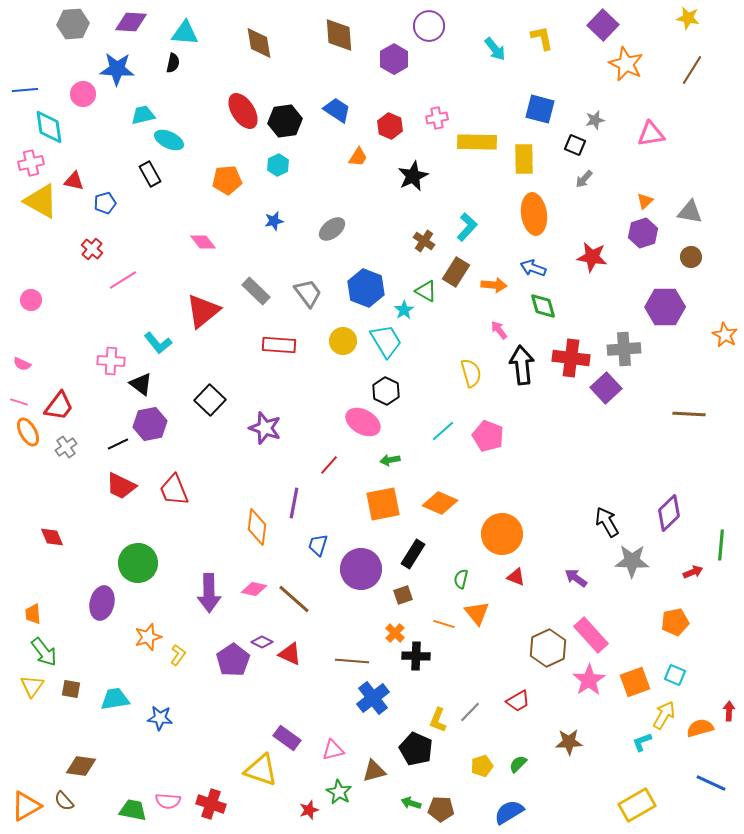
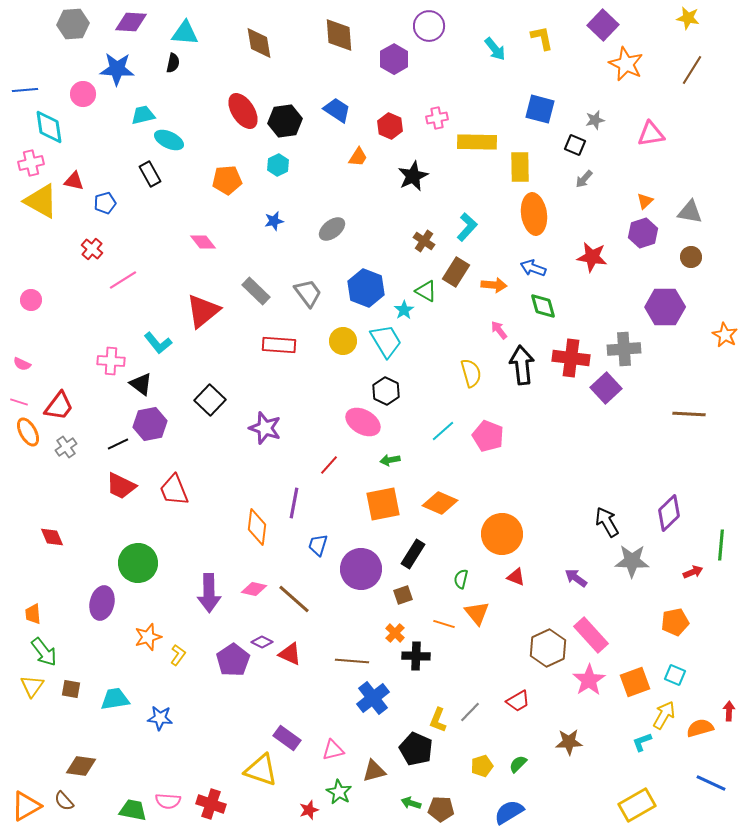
yellow rectangle at (524, 159): moved 4 px left, 8 px down
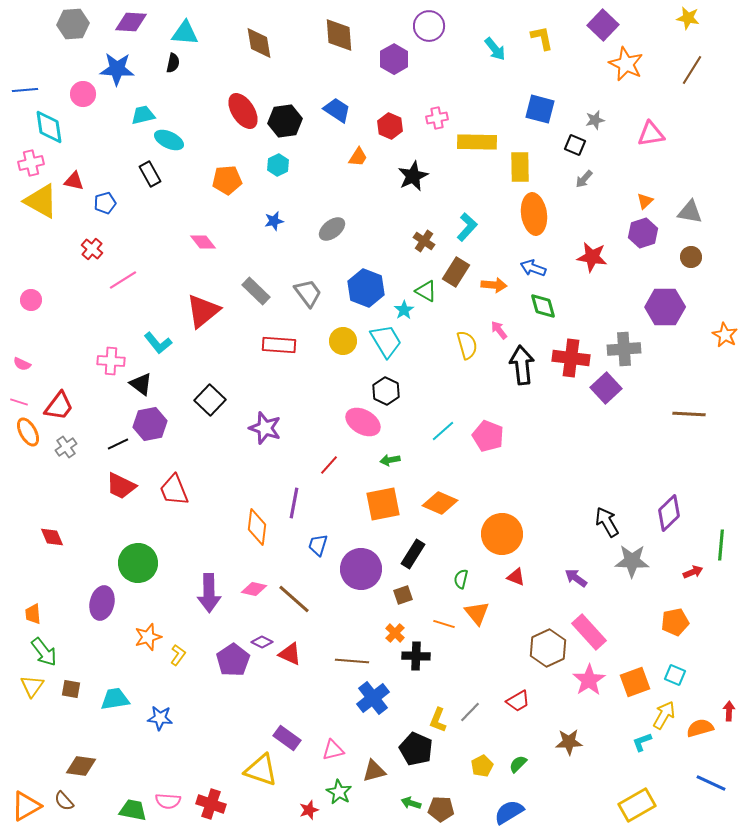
yellow semicircle at (471, 373): moved 4 px left, 28 px up
pink rectangle at (591, 635): moved 2 px left, 3 px up
yellow pentagon at (482, 766): rotated 10 degrees counterclockwise
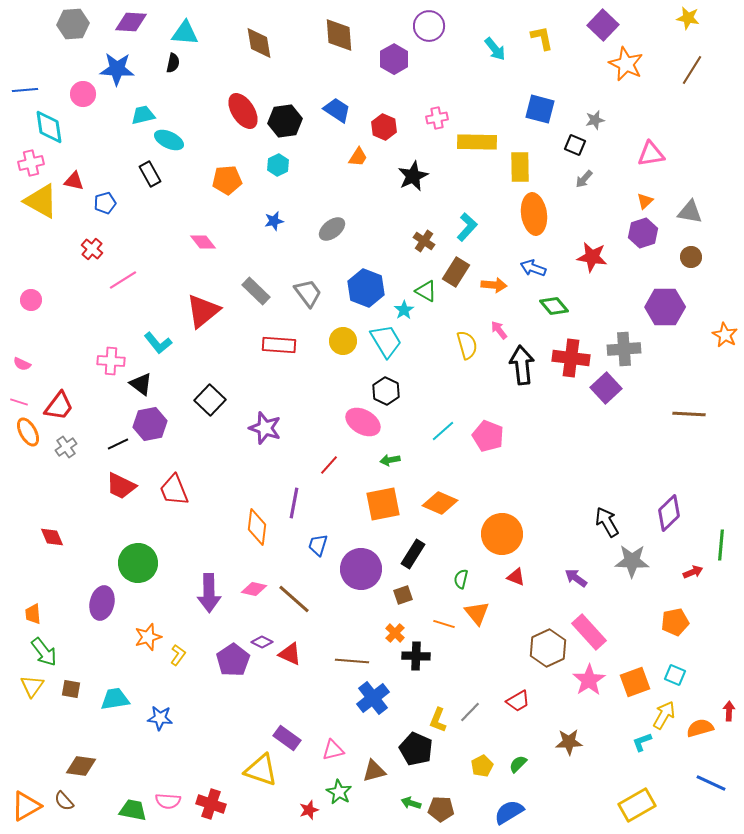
red hexagon at (390, 126): moved 6 px left, 1 px down
pink triangle at (651, 134): moved 20 px down
green diamond at (543, 306): moved 11 px right; rotated 24 degrees counterclockwise
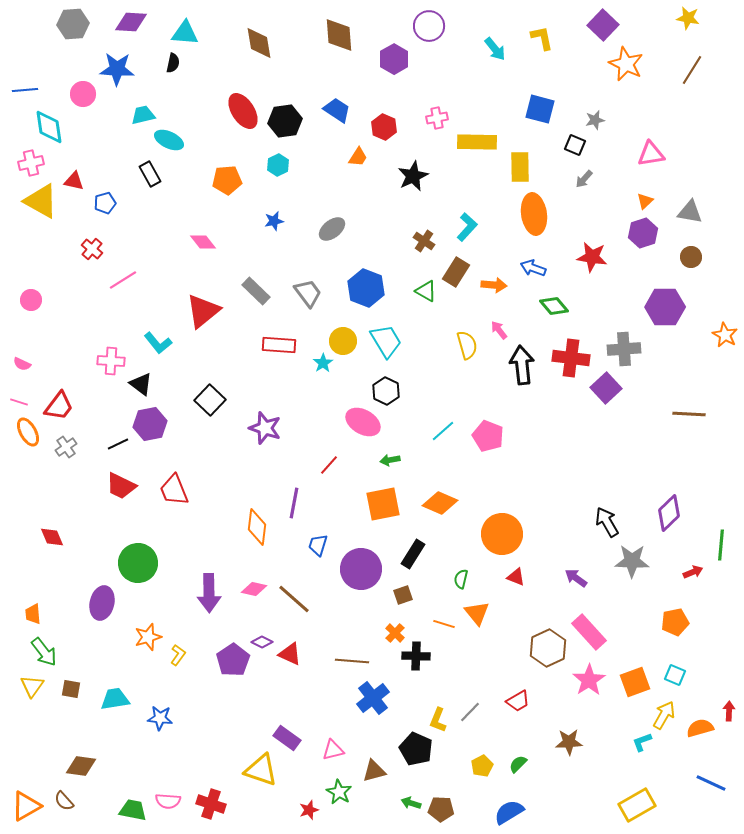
cyan star at (404, 310): moved 81 px left, 53 px down
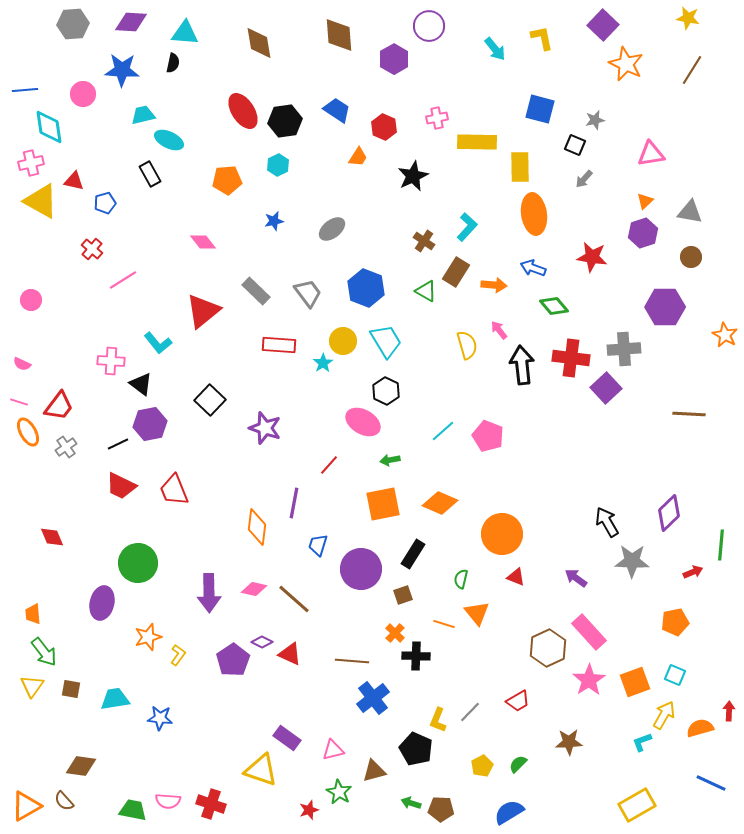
blue star at (117, 69): moved 5 px right, 1 px down
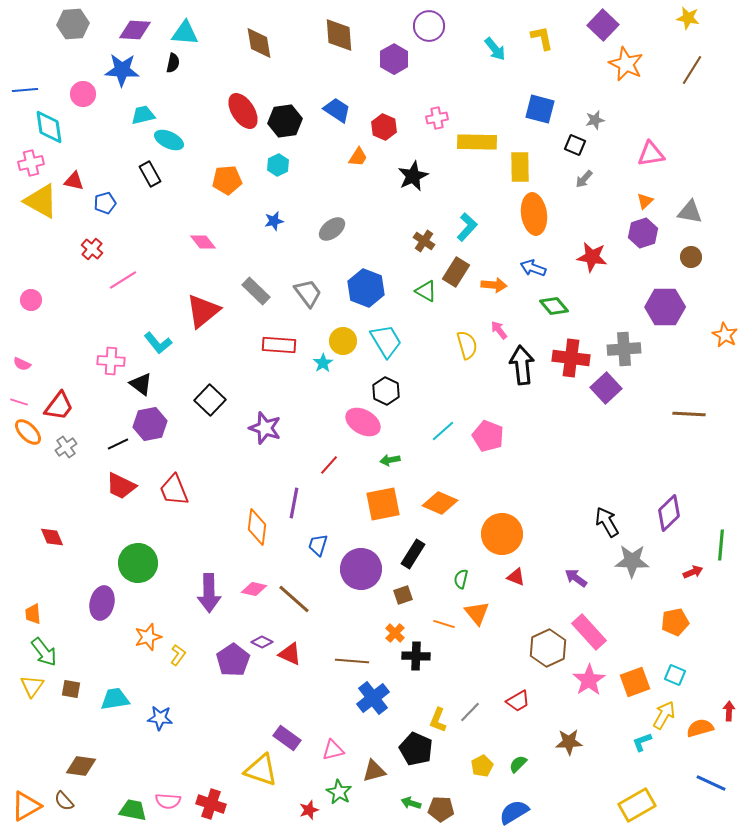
purple diamond at (131, 22): moved 4 px right, 8 px down
orange ellipse at (28, 432): rotated 16 degrees counterclockwise
blue semicircle at (509, 812): moved 5 px right
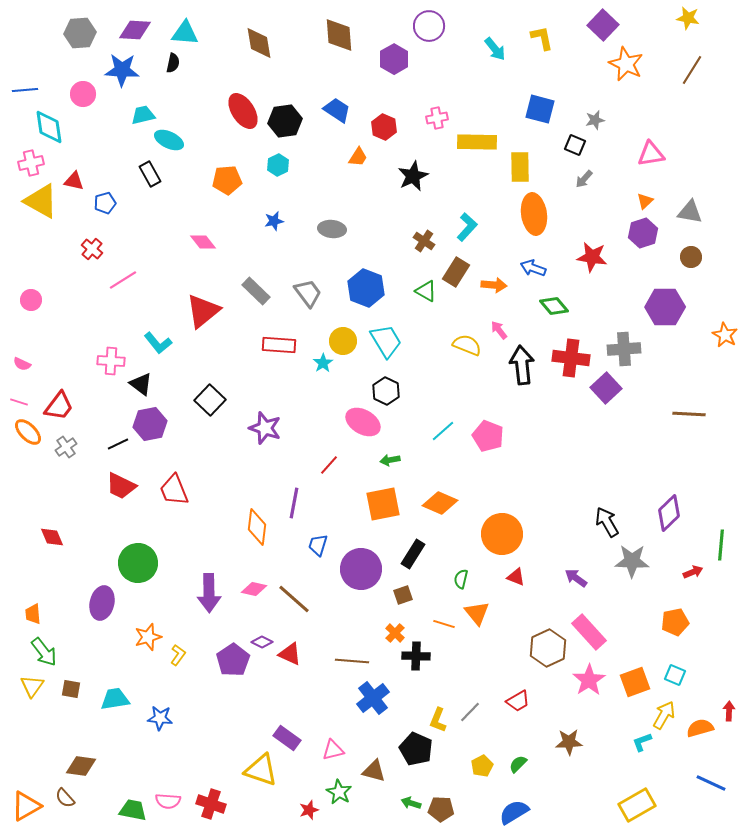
gray hexagon at (73, 24): moved 7 px right, 9 px down
gray ellipse at (332, 229): rotated 44 degrees clockwise
yellow semicircle at (467, 345): rotated 52 degrees counterclockwise
brown triangle at (374, 771): rotated 30 degrees clockwise
brown semicircle at (64, 801): moved 1 px right, 3 px up
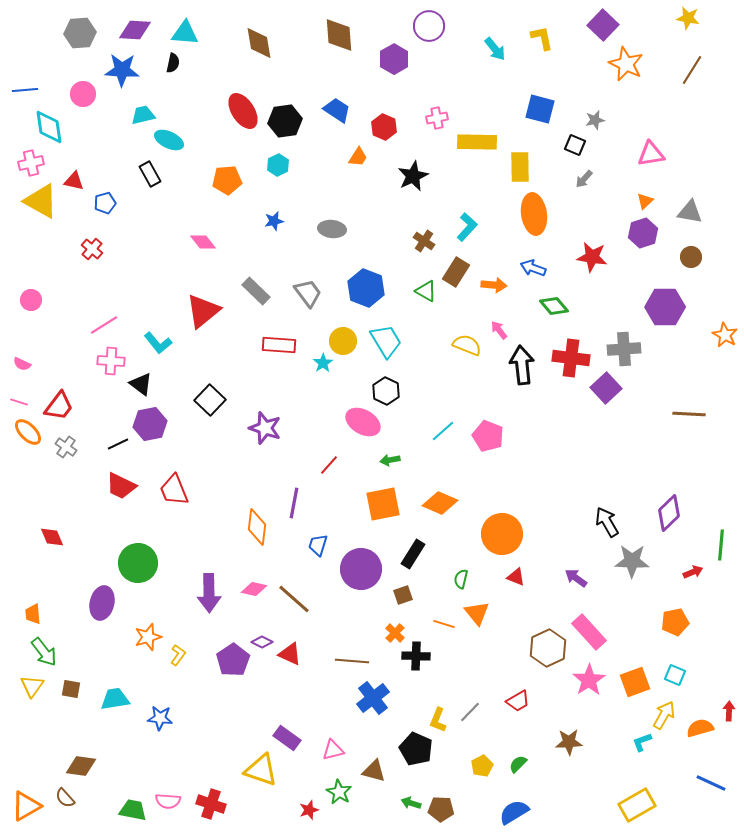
pink line at (123, 280): moved 19 px left, 45 px down
gray cross at (66, 447): rotated 20 degrees counterclockwise
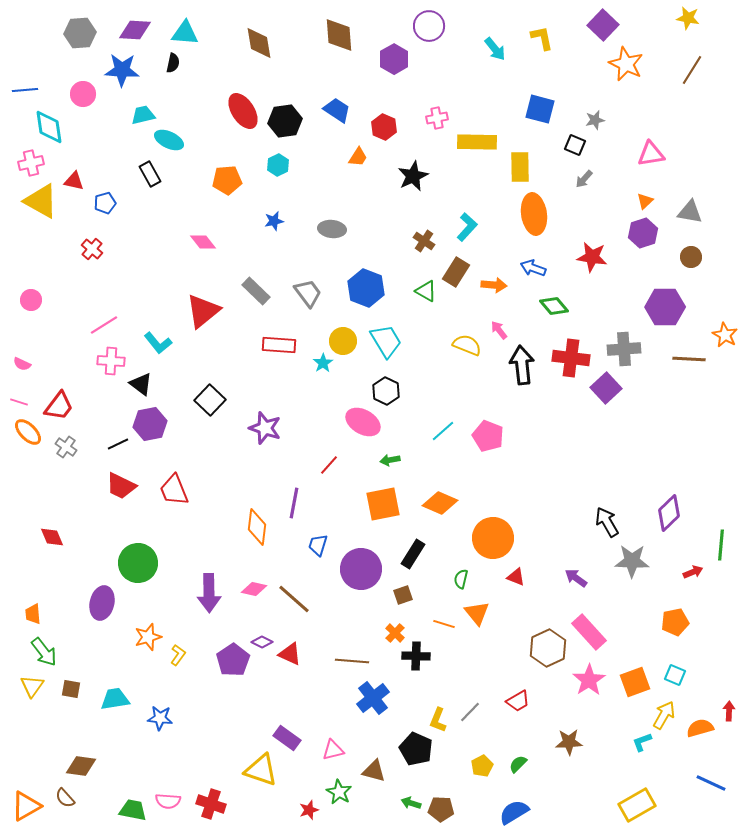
brown line at (689, 414): moved 55 px up
orange circle at (502, 534): moved 9 px left, 4 px down
